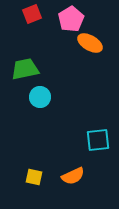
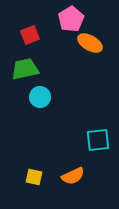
red square: moved 2 px left, 21 px down
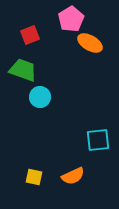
green trapezoid: moved 2 px left, 1 px down; rotated 32 degrees clockwise
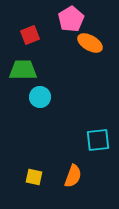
green trapezoid: rotated 20 degrees counterclockwise
orange semicircle: rotated 45 degrees counterclockwise
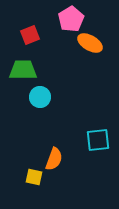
orange semicircle: moved 19 px left, 17 px up
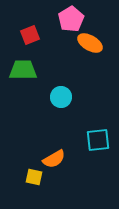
cyan circle: moved 21 px right
orange semicircle: rotated 40 degrees clockwise
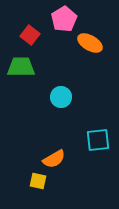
pink pentagon: moved 7 px left
red square: rotated 30 degrees counterclockwise
green trapezoid: moved 2 px left, 3 px up
yellow square: moved 4 px right, 4 px down
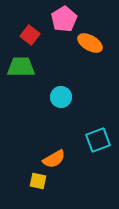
cyan square: rotated 15 degrees counterclockwise
